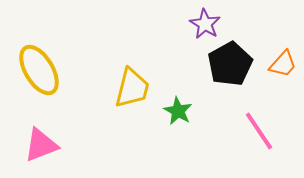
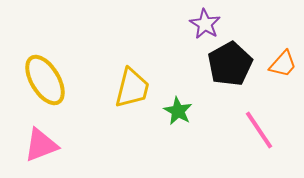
yellow ellipse: moved 6 px right, 10 px down
pink line: moved 1 px up
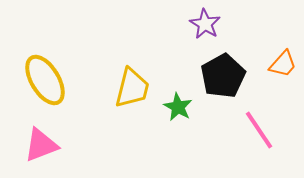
black pentagon: moved 7 px left, 12 px down
green star: moved 4 px up
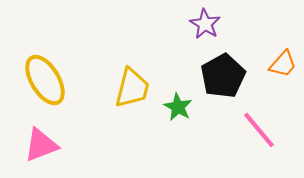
pink line: rotated 6 degrees counterclockwise
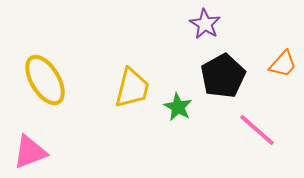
pink line: moved 2 px left; rotated 9 degrees counterclockwise
pink triangle: moved 11 px left, 7 px down
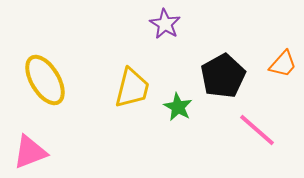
purple star: moved 40 px left
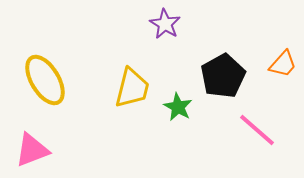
pink triangle: moved 2 px right, 2 px up
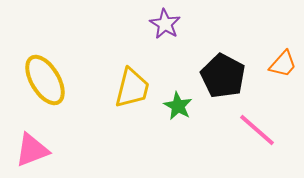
black pentagon: rotated 15 degrees counterclockwise
green star: moved 1 px up
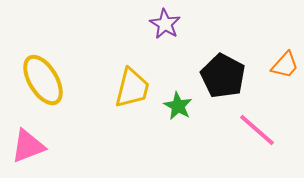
orange trapezoid: moved 2 px right, 1 px down
yellow ellipse: moved 2 px left
pink triangle: moved 4 px left, 4 px up
